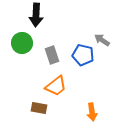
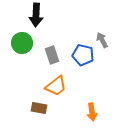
gray arrow: rotated 28 degrees clockwise
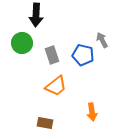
brown rectangle: moved 6 px right, 15 px down
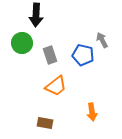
gray rectangle: moved 2 px left
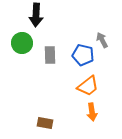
gray rectangle: rotated 18 degrees clockwise
orange trapezoid: moved 32 px right
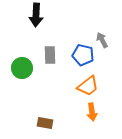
green circle: moved 25 px down
